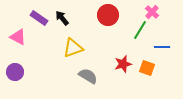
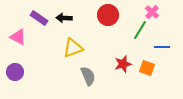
black arrow: moved 2 px right; rotated 49 degrees counterclockwise
gray semicircle: rotated 36 degrees clockwise
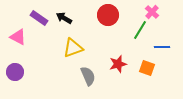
black arrow: rotated 28 degrees clockwise
red star: moved 5 px left
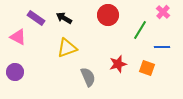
pink cross: moved 11 px right
purple rectangle: moved 3 px left
yellow triangle: moved 6 px left
gray semicircle: moved 1 px down
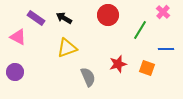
blue line: moved 4 px right, 2 px down
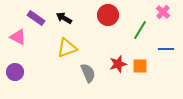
orange square: moved 7 px left, 2 px up; rotated 21 degrees counterclockwise
gray semicircle: moved 4 px up
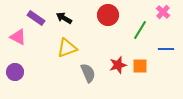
red star: moved 1 px down
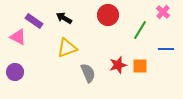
purple rectangle: moved 2 px left, 3 px down
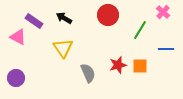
yellow triangle: moved 4 px left; rotated 45 degrees counterclockwise
purple circle: moved 1 px right, 6 px down
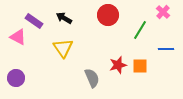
gray semicircle: moved 4 px right, 5 px down
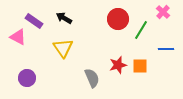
red circle: moved 10 px right, 4 px down
green line: moved 1 px right
purple circle: moved 11 px right
